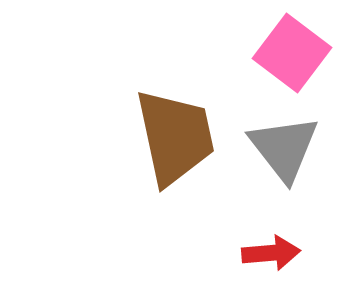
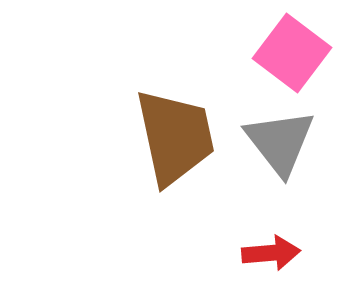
gray triangle: moved 4 px left, 6 px up
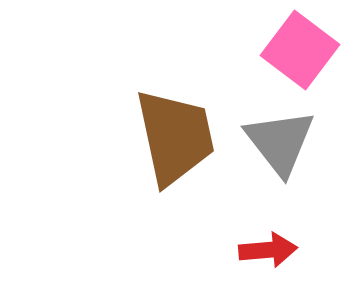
pink square: moved 8 px right, 3 px up
red arrow: moved 3 px left, 3 px up
